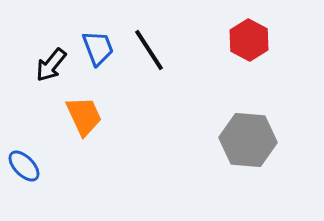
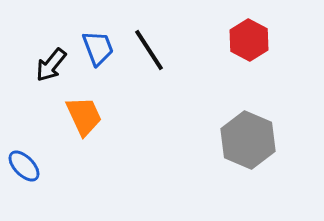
gray hexagon: rotated 18 degrees clockwise
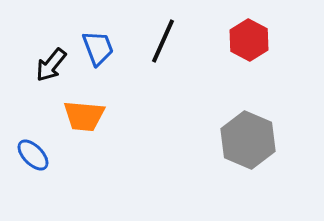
black line: moved 14 px right, 9 px up; rotated 57 degrees clockwise
orange trapezoid: rotated 120 degrees clockwise
blue ellipse: moved 9 px right, 11 px up
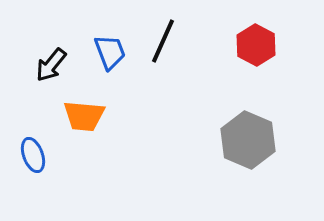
red hexagon: moved 7 px right, 5 px down
blue trapezoid: moved 12 px right, 4 px down
blue ellipse: rotated 24 degrees clockwise
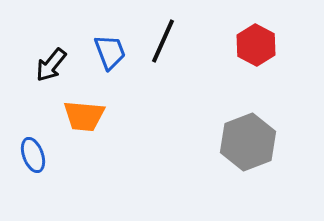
gray hexagon: moved 2 px down; rotated 16 degrees clockwise
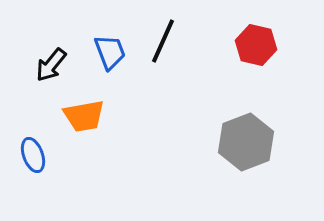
red hexagon: rotated 15 degrees counterclockwise
orange trapezoid: rotated 15 degrees counterclockwise
gray hexagon: moved 2 px left
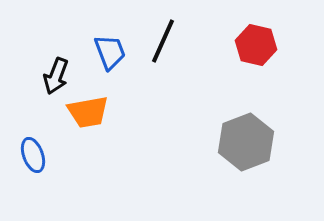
black arrow: moved 5 px right, 11 px down; rotated 18 degrees counterclockwise
orange trapezoid: moved 4 px right, 4 px up
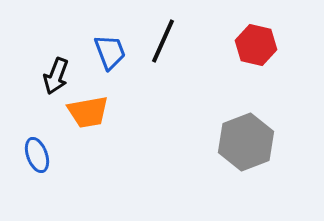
blue ellipse: moved 4 px right
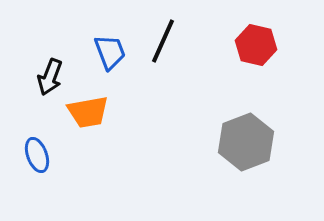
black arrow: moved 6 px left, 1 px down
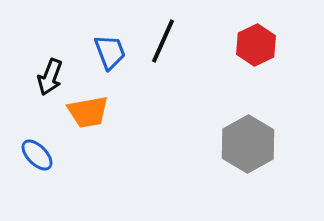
red hexagon: rotated 21 degrees clockwise
gray hexagon: moved 2 px right, 2 px down; rotated 8 degrees counterclockwise
blue ellipse: rotated 24 degrees counterclockwise
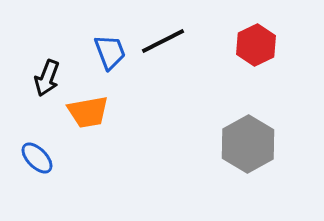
black line: rotated 39 degrees clockwise
black arrow: moved 3 px left, 1 px down
blue ellipse: moved 3 px down
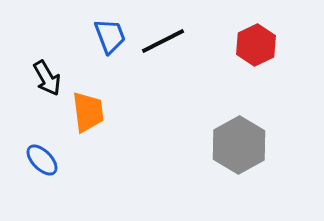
blue trapezoid: moved 16 px up
black arrow: rotated 51 degrees counterclockwise
orange trapezoid: rotated 87 degrees counterclockwise
gray hexagon: moved 9 px left, 1 px down
blue ellipse: moved 5 px right, 2 px down
